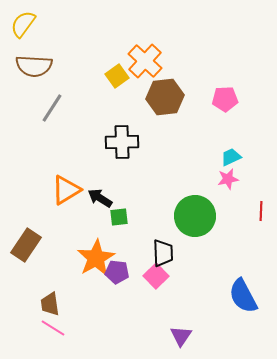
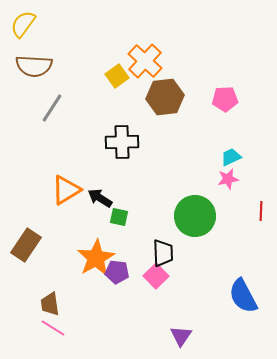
green square: rotated 18 degrees clockwise
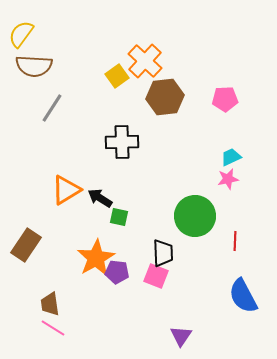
yellow semicircle: moved 2 px left, 10 px down
red line: moved 26 px left, 30 px down
pink square: rotated 25 degrees counterclockwise
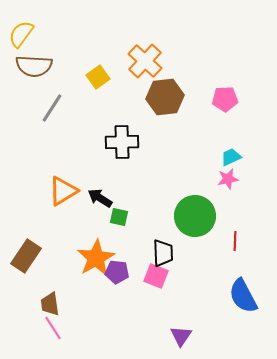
yellow square: moved 19 px left, 1 px down
orange triangle: moved 3 px left, 1 px down
brown rectangle: moved 11 px down
pink line: rotated 25 degrees clockwise
